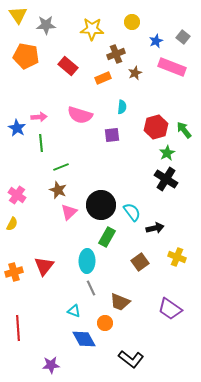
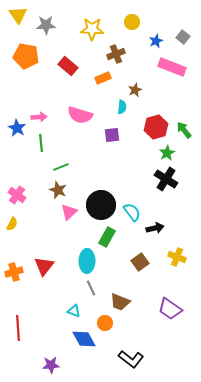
brown star at (135, 73): moved 17 px down
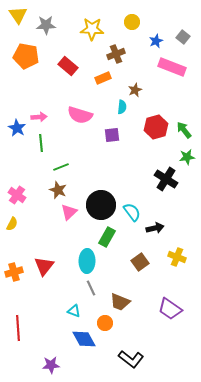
green star at (167, 153): moved 20 px right, 4 px down; rotated 21 degrees clockwise
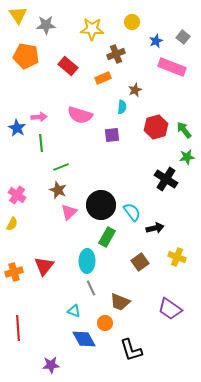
black L-shape at (131, 359): moved 9 px up; rotated 35 degrees clockwise
